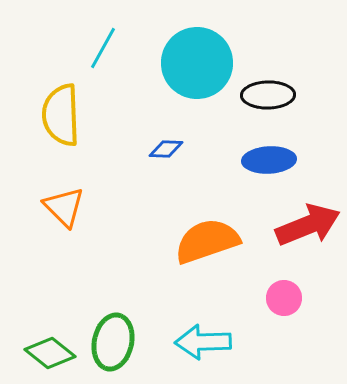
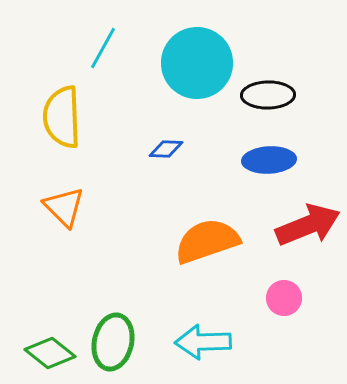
yellow semicircle: moved 1 px right, 2 px down
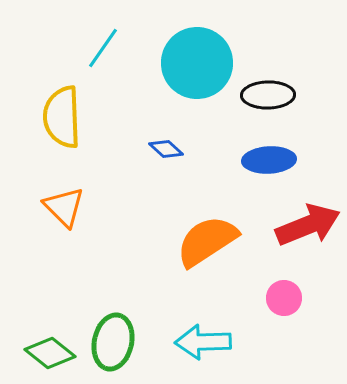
cyan line: rotated 6 degrees clockwise
blue diamond: rotated 40 degrees clockwise
orange semicircle: rotated 14 degrees counterclockwise
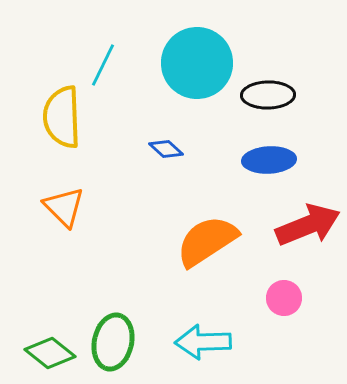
cyan line: moved 17 px down; rotated 9 degrees counterclockwise
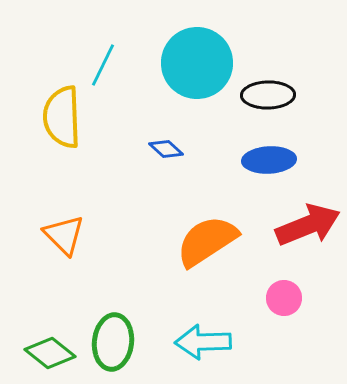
orange triangle: moved 28 px down
green ellipse: rotated 6 degrees counterclockwise
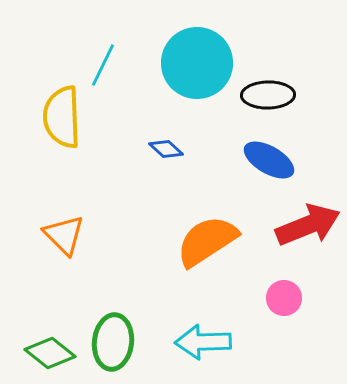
blue ellipse: rotated 33 degrees clockwise
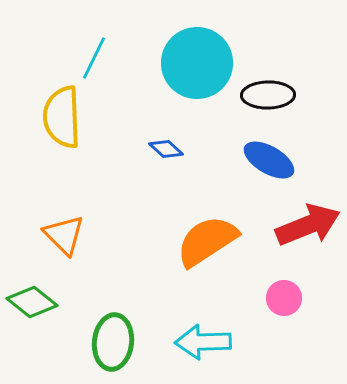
cyan line: moved 9 px left, 7 px up
green diamond: moved 18 px left, 51 px up
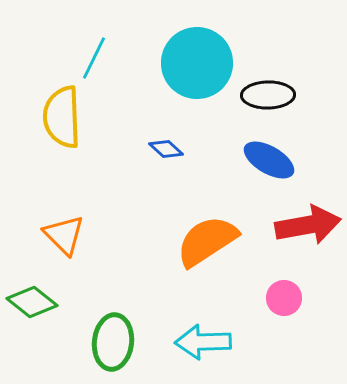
red arrow: rotated 12 degrees clockwise
